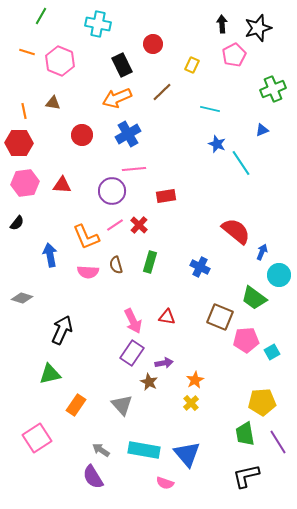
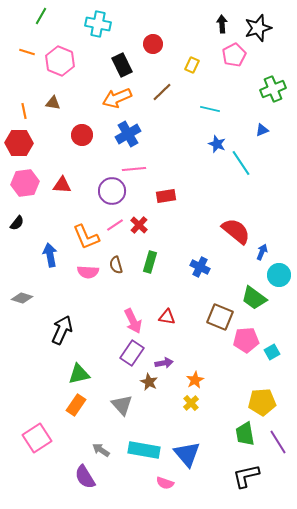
green triangle at (50, 374): moved 29 px right
purple semicircle at (93, 477): moved 8 px left
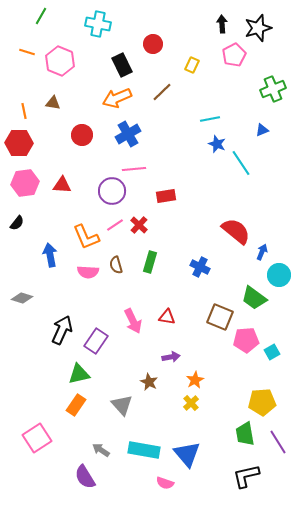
cyan line at (210, 109): moved 10 px down; rotated 24 degrees counterclockwise
purple rectangle at (132, 353): moved 36 px left, 12 px up
purple arrow at (164, 363): moved 7 px right, 6 px up
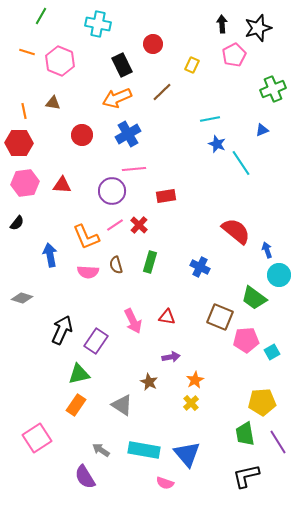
blue arrow at (262, 252): moved 5 px right, 2 px up; rotated 42 degrees counterclockwise
gray triangle at (122, 405): rotated 15 degrees counterclockwise
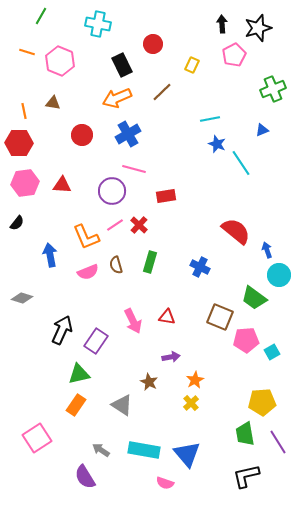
pink line at (134, 169): rotated 20 degrees clockwise
pink semicircle at (88, 272): rotated 25 degrees counterclockwise
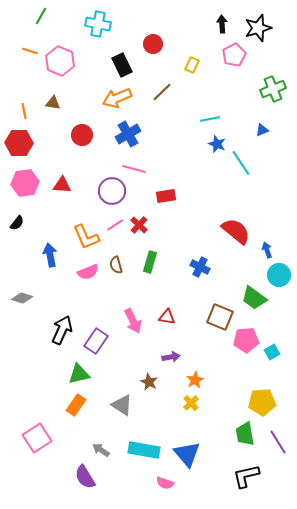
orange line at (27, 52): moved 3 px right, 1 px up
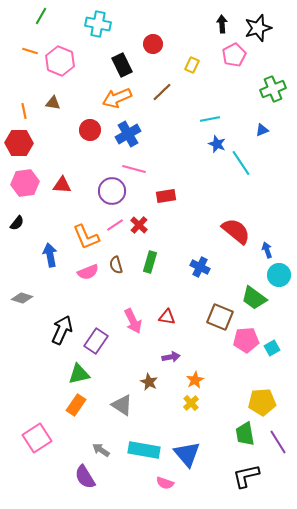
red circle at (82, 135): moved 8 px right, 5 px up
cyan square at (272, 352): moved 4 px up
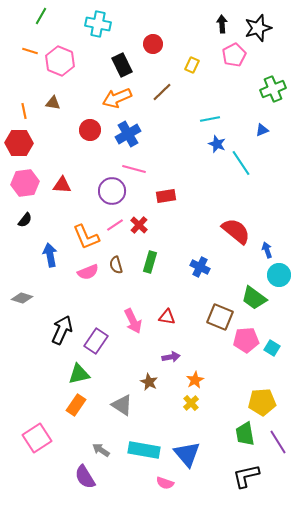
black semicircle at (17, 223): moved 8 px right, 3 px up
cyan square at (272, 348): rotated 28 degrees counterclockwise
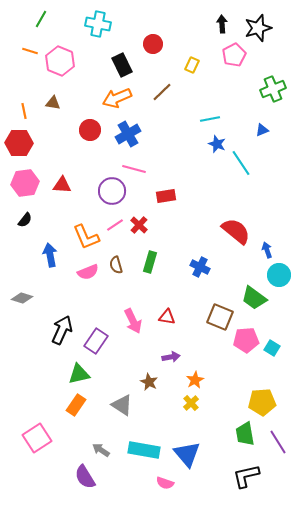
green line at (41, 16): moved 3 px down
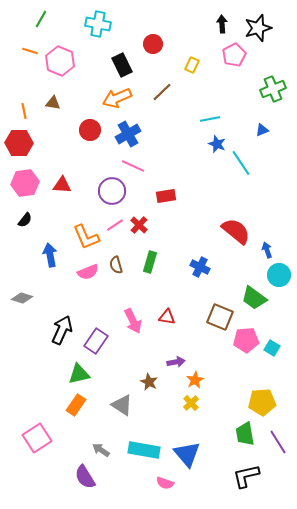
pink line at (134, 169): moved 1 px left, 3 px up; rotated 10 degrees clockwise
purple arrow at (171, 357): moved 5 px right, 5 px down
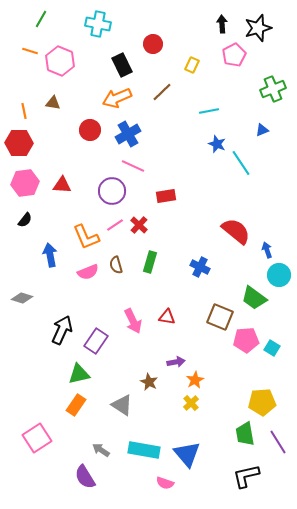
cyan line at (210, 119): moved 1 px left, 8 px up
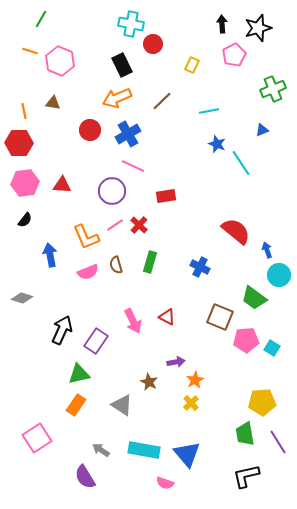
cyan cross at (98, 24): moved 33 px right
brown line at (162, 92): moved 9 px down
red triangle at (167, 317): rotated 18 degrees clockwise
